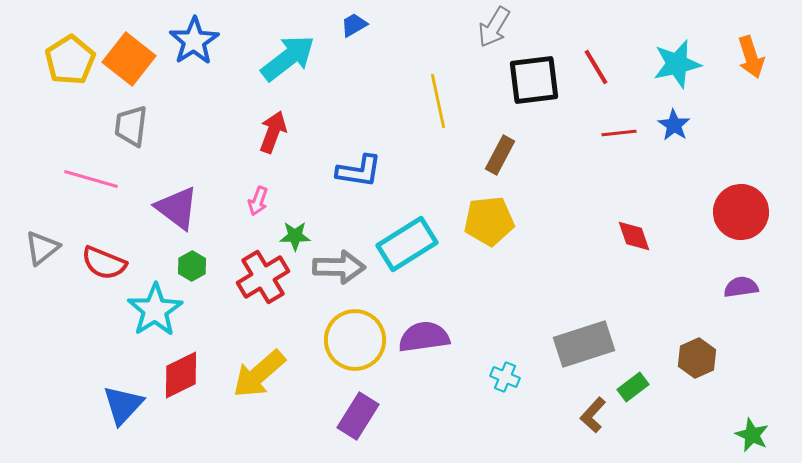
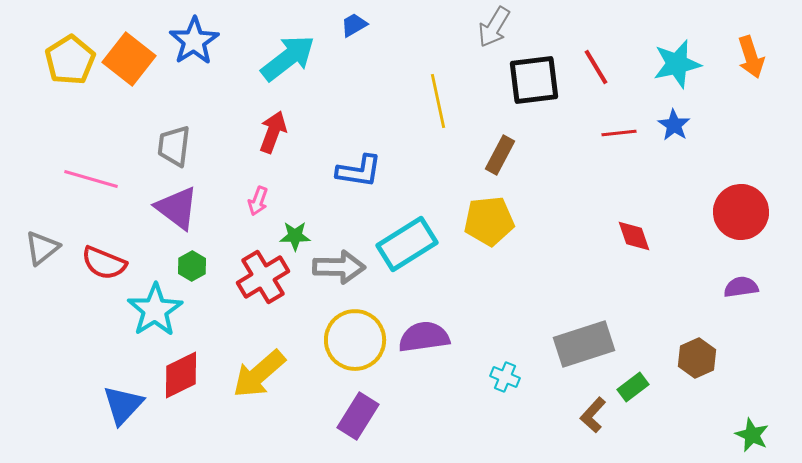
gray trapezoid at (131, 126): moved 43 px right, 20 px down
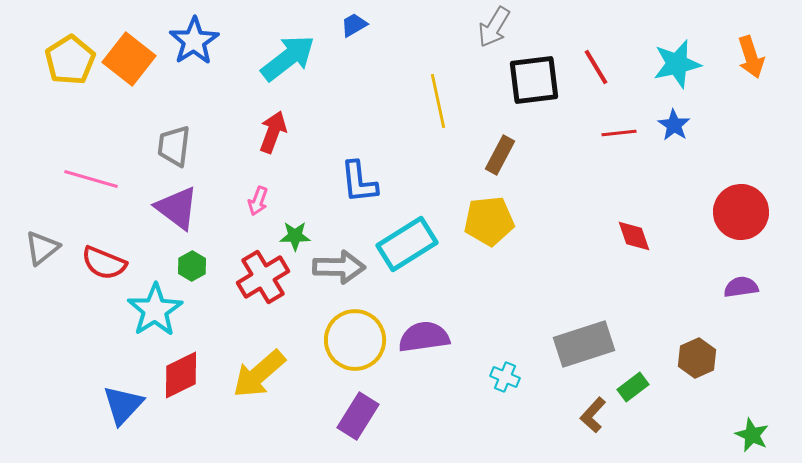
blue L-shape at (359, 171): moved 11 px down; rotated 75 degrees clockwise
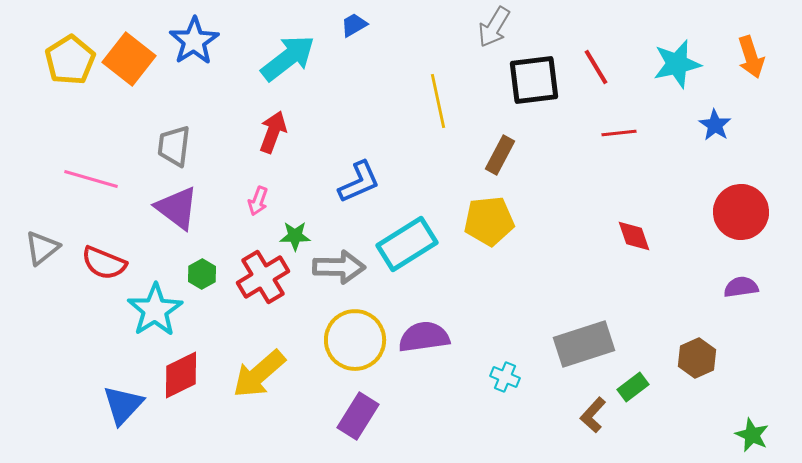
blue star at (674, 125): moved 41 px right
blue L-shape at (359, 182): rotated 108 degrees counterclockwise
green hexagon at (192, 266): moved 10 px right, 8 px down
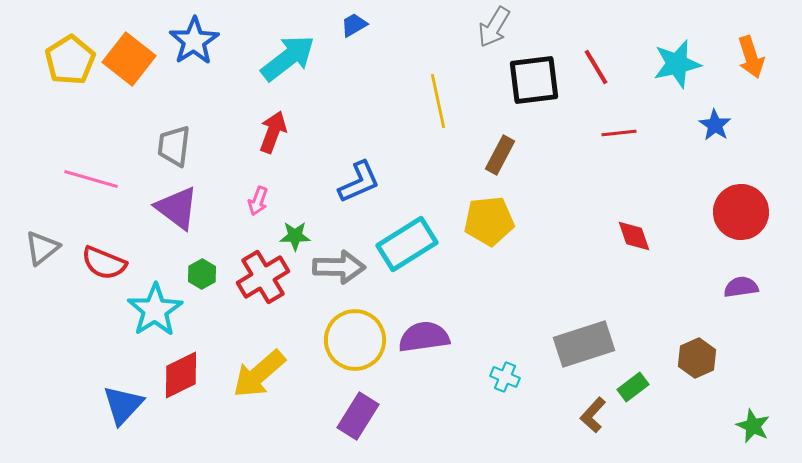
green star at (752, 435): moved 1 px right, 9 px up
